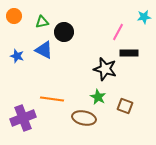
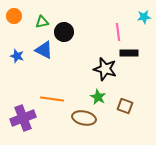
pink line: rotated 36 degrees counterclockwise
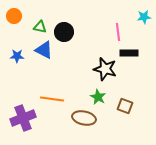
green triangle: moved 2 px left, 5 px down; rotated 24 degrees clockwise
blue star: rotated 16 degrees counterclockwise
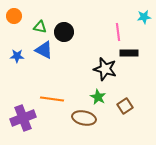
brown square: rotated 35 degrees clockwise
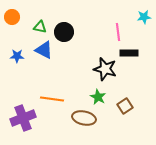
orange circle: moved 2 px left, 1 px down
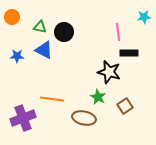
black star: moved 4 px right, 3 px down
